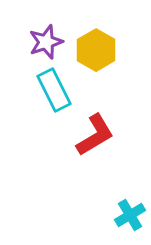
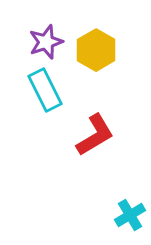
cyan rectangle: moved 9 px left
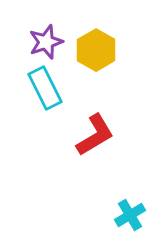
cyan rectangle: moved 2 px up
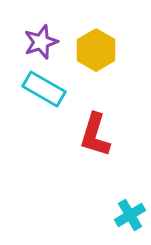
purple star: moved 5 px left
cyan rectangle: moved 1 px left, 1 px down; rotated 33 degrees counterclockwise
red L-shape: rotated 138 degrees clockwise
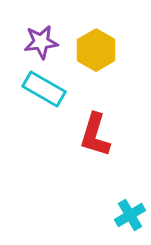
purple star: rotated 12 degrees clockwise
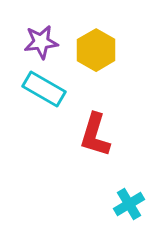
cyan cross: moved 1 px left, 11 px up
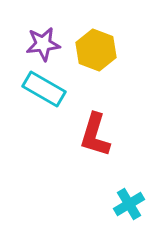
purple star: moved 2 px right, 2 px down
yellow hexagon: rotated 9 degrees counterclockwise
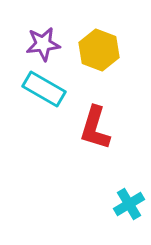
yellow hexagon: moved 3 px right
red L-shape: moved 7 px up
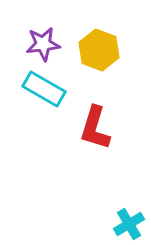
cyan cross: moved 20 px down
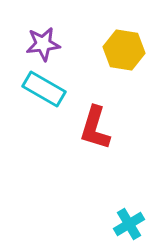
yellow hexagon: moved 25 px right; rotated 12 degrees counterclockwise
